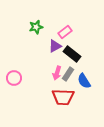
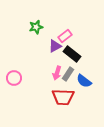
pink rectangle: moved 4 px down
blue semicircle: rotated 21 degrees counterclockwise
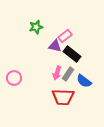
purple triangle: rotated 40 degrees clockwise
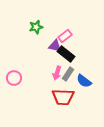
black rectangle: moved 6 px left
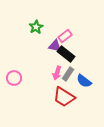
green star: rotated 16 degrees counterclockwise
red trapezoid: moved 1 px right; rotated 30 degrees clockwise
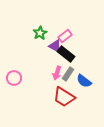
green star: moved 4 px right, 6 px down
purple triangle: rotated 16 degrees clockwise
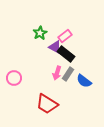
purple triangle: moved 1 px down
red trapezoid: moved 17 px left, 7 px down
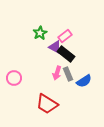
gray rectangle: rotated 56 degrees counterclockwise
blue semicircle: rotated 70 degrees counterclockwise
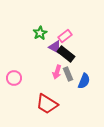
pink arrow: moved 1 px up
blue semicircle: rotated 35 degrees counterclockwise
